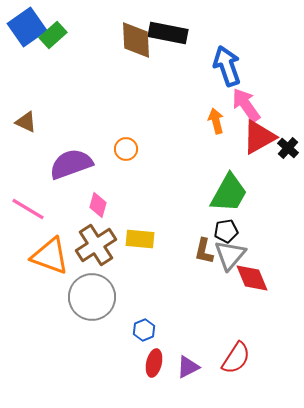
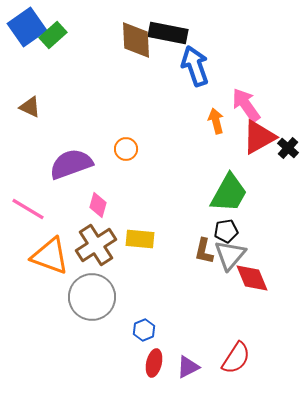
blue arrow: moved 32 px left
brown triangle: moved 4 px right, 15 px up
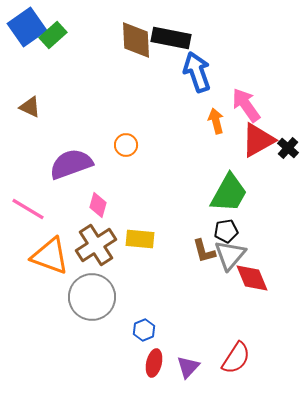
black rectangle: moved 3 px right, 5 px down
blue arrow: moved 2 px right, 6 px down
red triangle: moved 1 px left, 3 px down
orange circle: moved 4 px up
brown L-shape: rotated 28 degrees counterclockwise
purple triangle: rotated 20 degrees counterclockwise
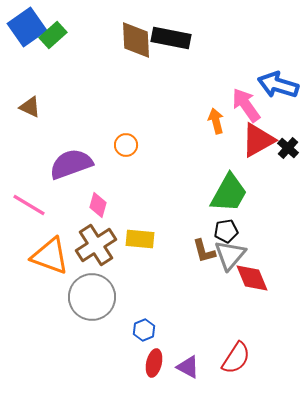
blue arrow: moved 81 px right, 13 px down; rotated 54 degrees counterclockwise
pink line: moved 1 px right, 4 px up
purple triangle: rotated 45 degrees counterclockwise
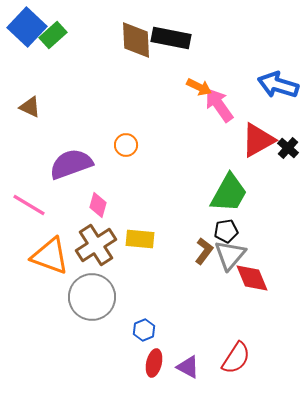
blue square: rotated 12 degrees counterclockwise
pink arrow: moved 27 px left
orange arrow: moved 17 px left, 34 px up; rotated 130 degrees clockwise
brown L-shape: rotated 128 degrees counterclockwise
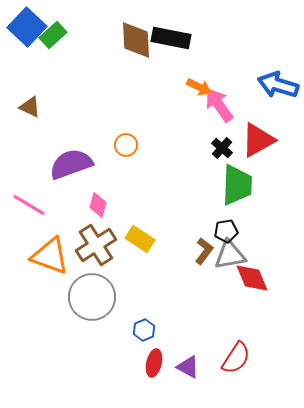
black cross: moved 66 px left
green trapezoid: moved 8 px right, 8 px up; rotated 27 degrees counterclockwise
yellow rectangle: rotated 28 degrees clockwise
gray triangle: rotated 40 degrees clockwise
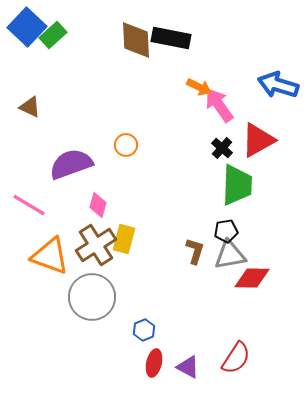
yellow rectangle: moved 16 px left; rotated 72 degrees clockwise
brown L-shape: moved 9 px left; rotated 20 degrees counterclockwise
red diamond: rotated 66 degrees counterclockwise
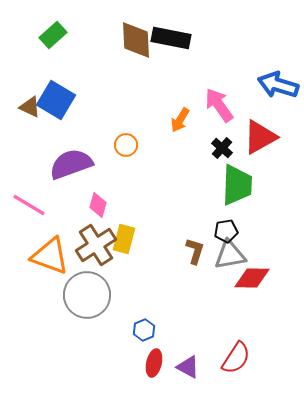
blue square: moved 29 px right, 73 px down; rotated 12 degrees counterclockwise
orange arrow: moved 19 px left, 33 px down; rotated 95 degrees clockwise
red triangle: moved 2 px right, 3 px up
gray circle: moved 5 px left, 2 px up
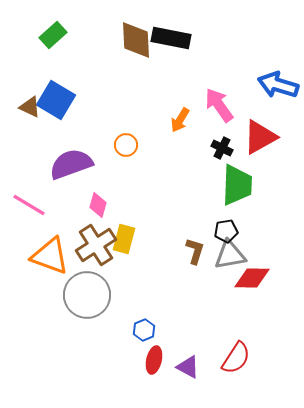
black cross: rotated 15 degrees counterclockwise
red ellipse: moved 3 px up
